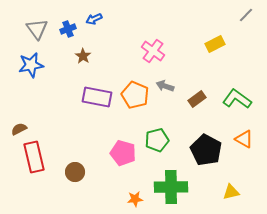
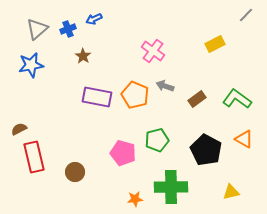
gray triangle: rotated 25 degrees clockwise
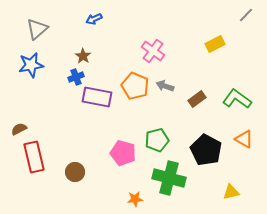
blue cross: moved 8 px right, 48 px down
orange pentagon: moved 9 px up
green cross: moved 2 px left, 9 px up; rotated 16 degrees clockwise
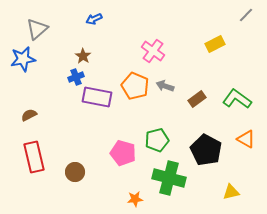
blue star: moved 8 px left, 6 px up
brown semicircle: moved 10 px right, 14 px up
orange triangle: moved 2 px right
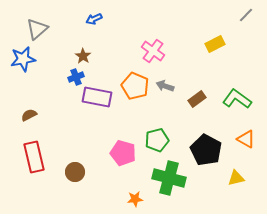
yellow triangle: moved 5 px right, 14 px up
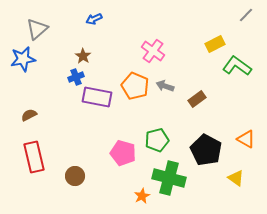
green L-shape: moved 33 px up
brown circle: moved 4 px down
yellow triangle: rotated 48 degrees clockwise
orange star: moved 7 px right, 3 px up; rotated 21 degrees counterclockwise
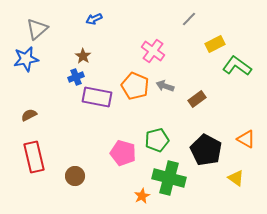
gray line: moved 57 px left, 4 px down
blue star: moved 3 px right
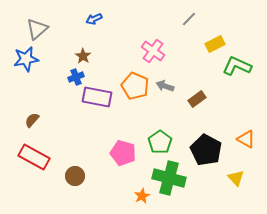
green L-shape: rotated 12 degrees counterclockwise
brown semicircle: moved 3 px right, 5 px down; rotated 21 degrees counterclockwise
green pentagon: moved 3 px right, 2 px down; rotated 20 degrees counterclockwise
red rectangle: rotated 48 degrees counterclockwise
yellow triangle: rotated 12 degrees clockwise
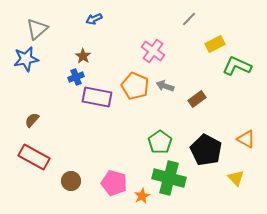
pink pentagon: moved 9 px left, 30 px down
brown circle: moved 4 px left, 5 px down
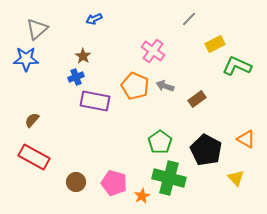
blue star: rotated 10 degrees clockwise
purple rectangle: moved 2 px left, 4 px down
brown circle: moved 5 px right, 1 px down
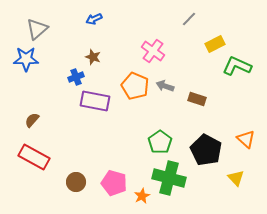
brown star: moved 10 px right, 1 px down; rotated 14 degrees counterclockwise
brown rectangle: rotated 54 degrees clockwise
orange triangle: rotated 12 degrees clockwise
